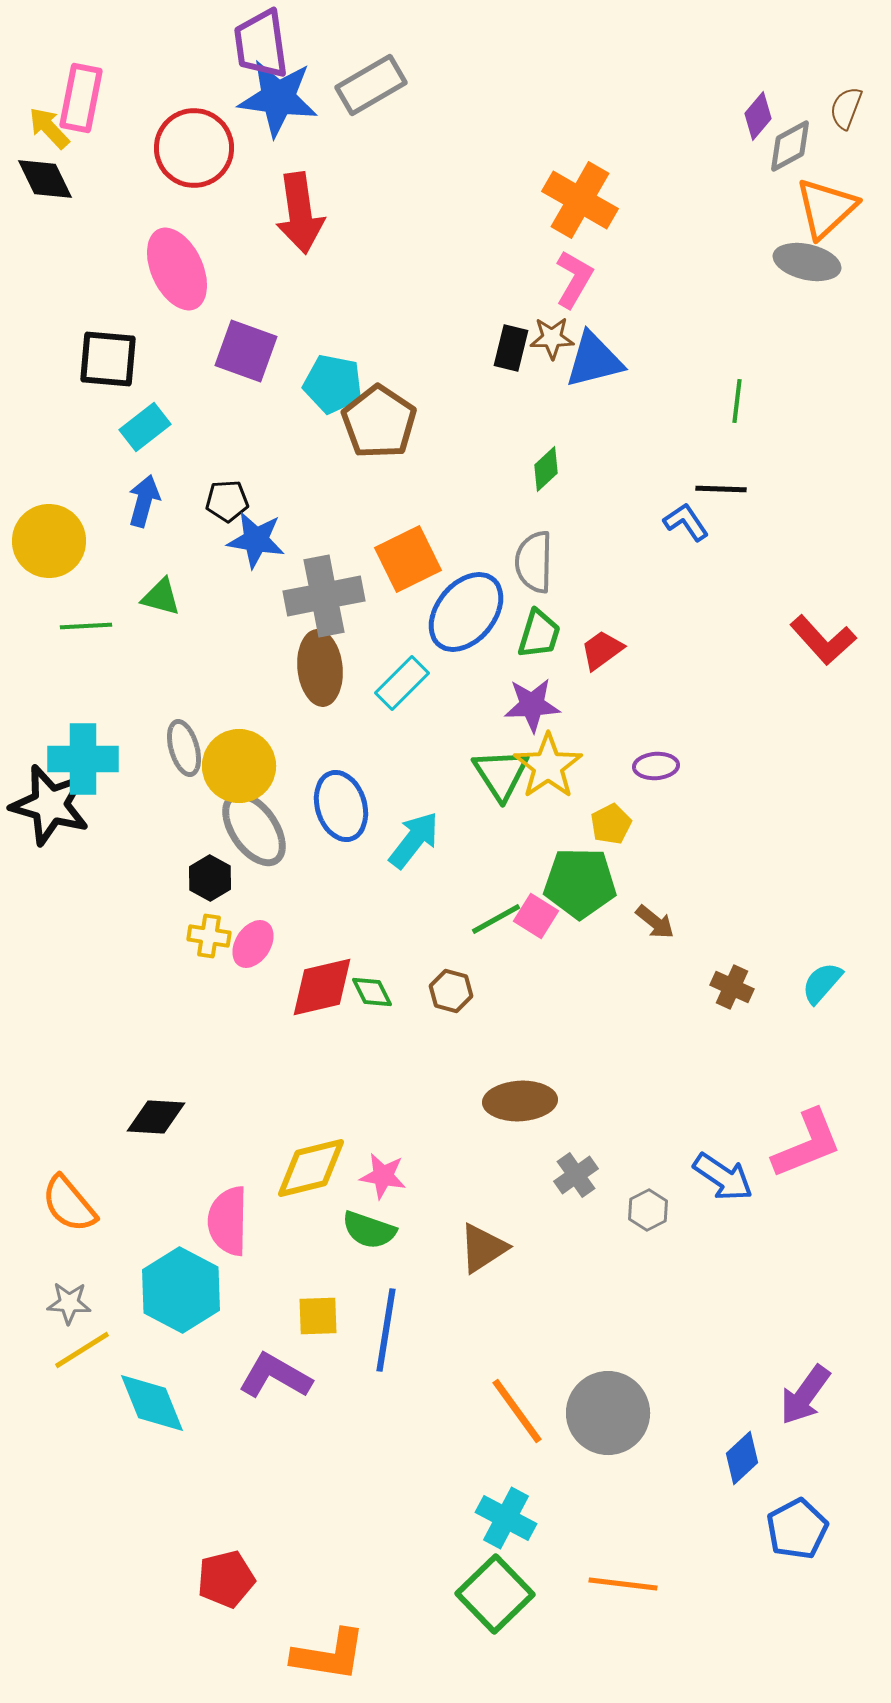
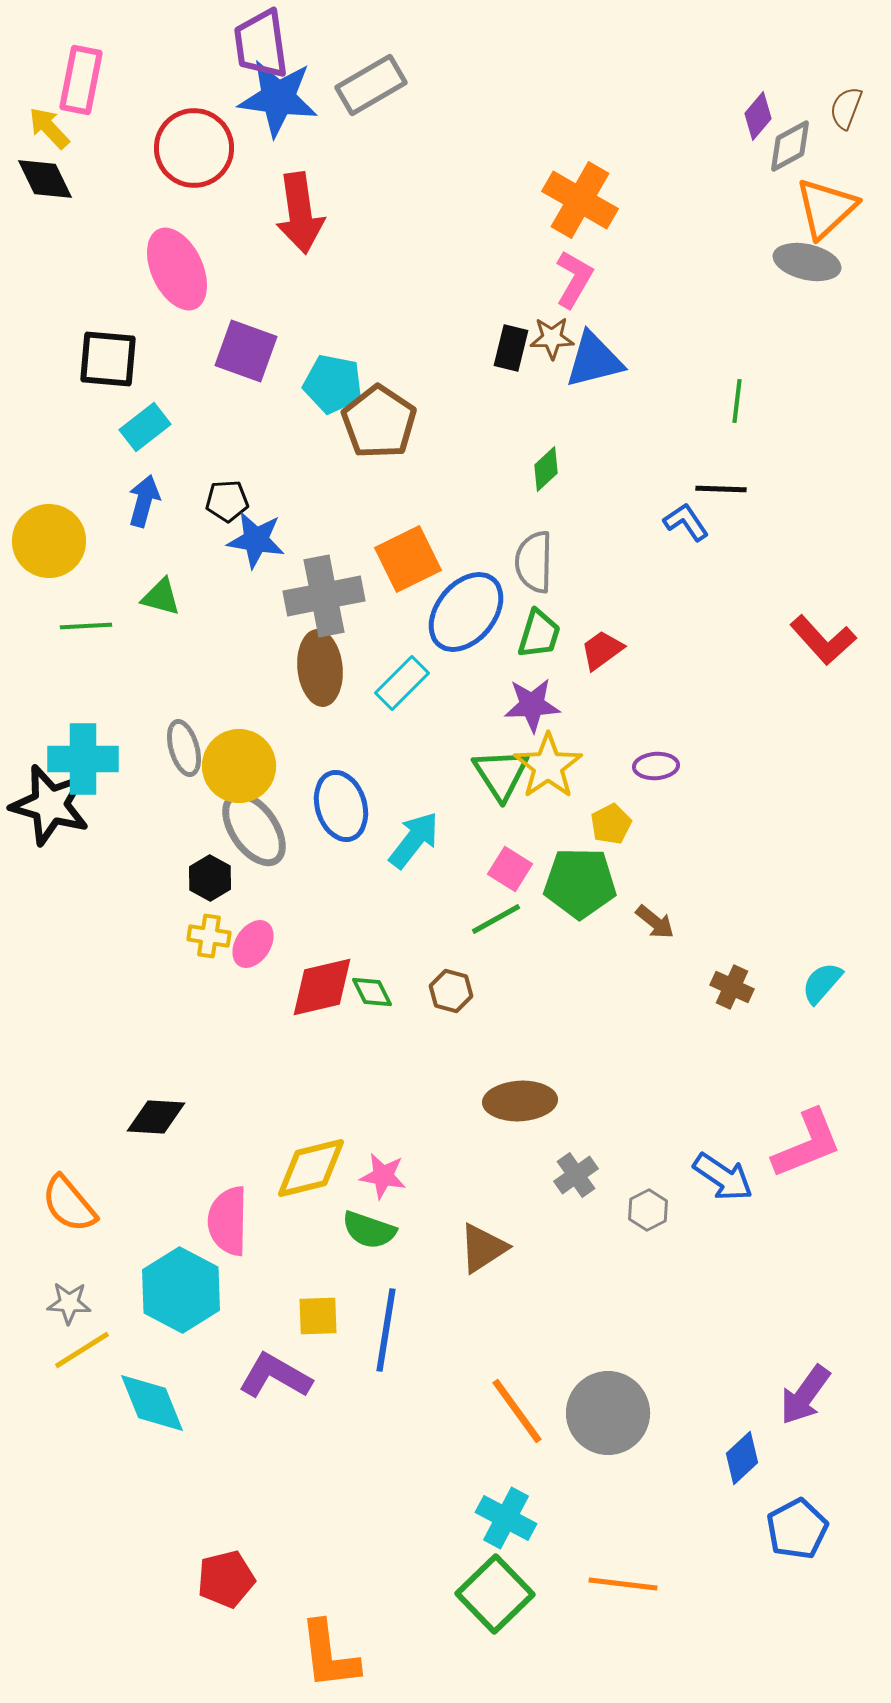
pink rectangle at (81, 98): moved 18 px up
pink square at (536, 916): moved 26 px left, 47 px up
orange L-shape at (329, 1655): rotated 74 degrees clockwise
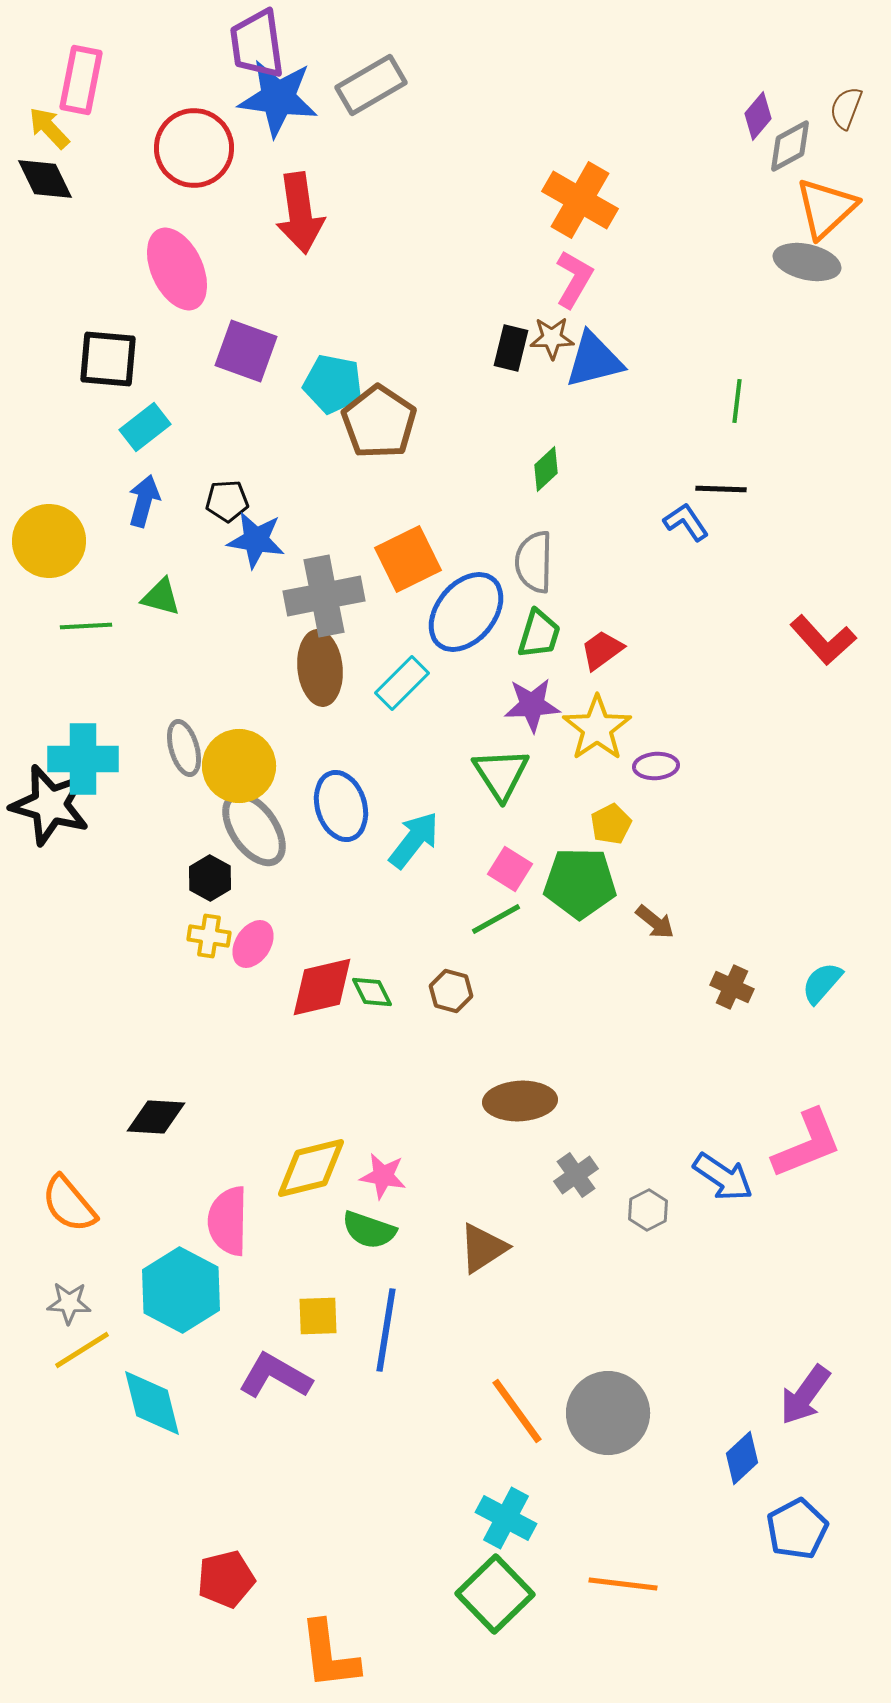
purple trapezoid at (261, 44): moved 4 px left
yellow star at (548, 766): moved 49 px right, 38 px up
cyan diamond at (152, 1403): rotated 8 degrees clockwise
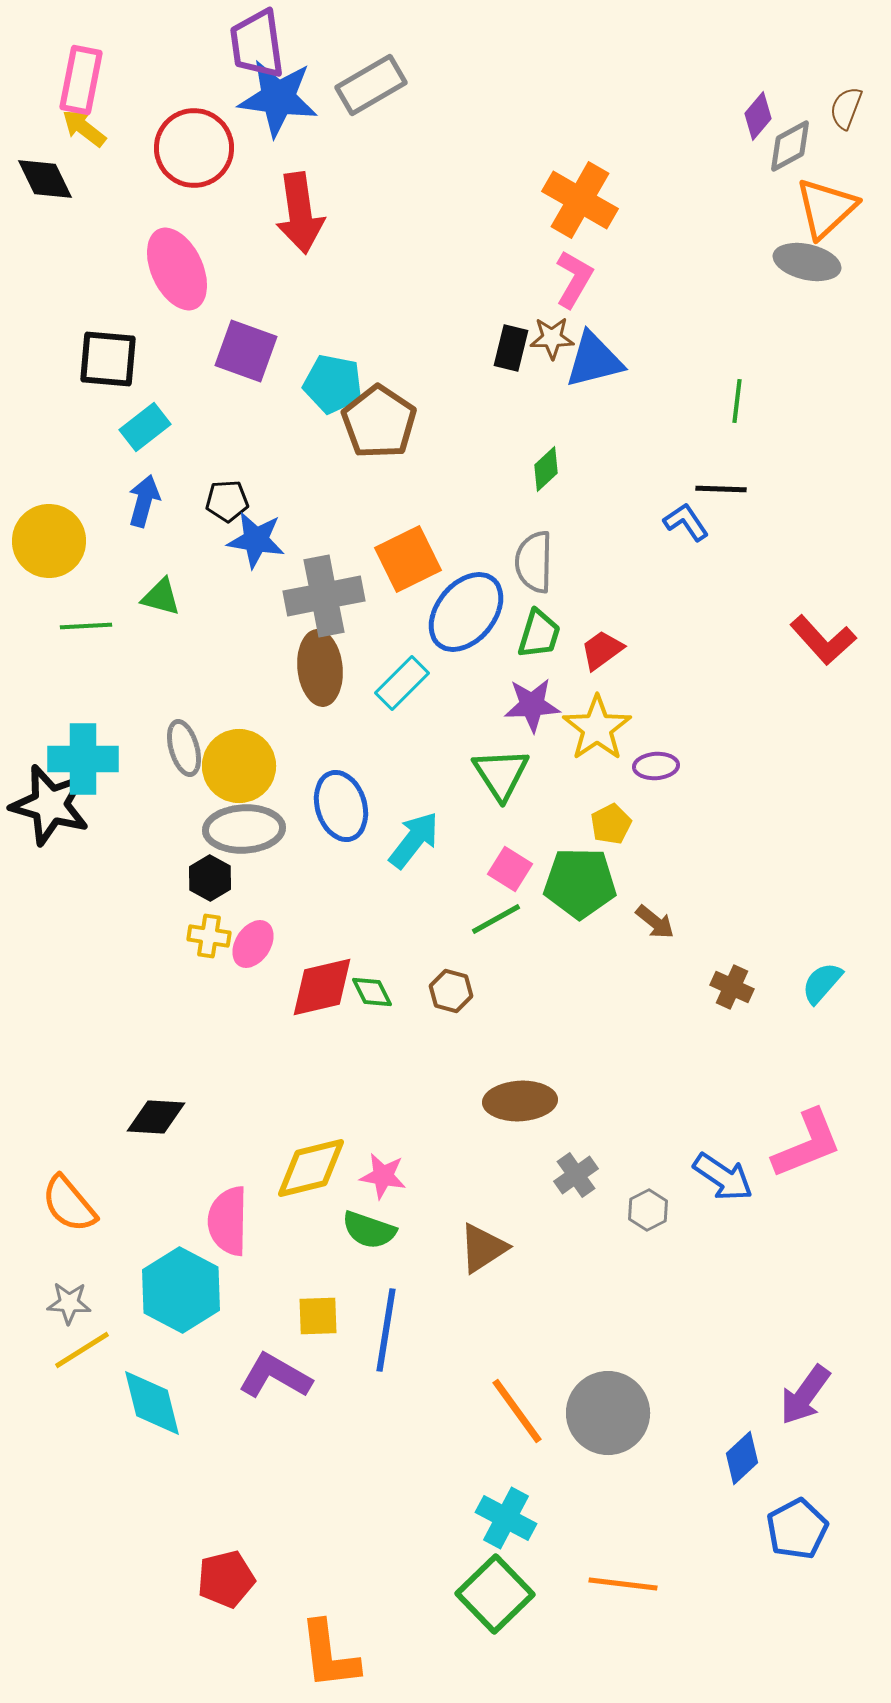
yellow arrow at (49, 128): moved 35 px right; rotated 9 degrees counterclockwise
gray ellipse at (254, 829): moved 10 px left; rotated 58 degrees counterclockwise
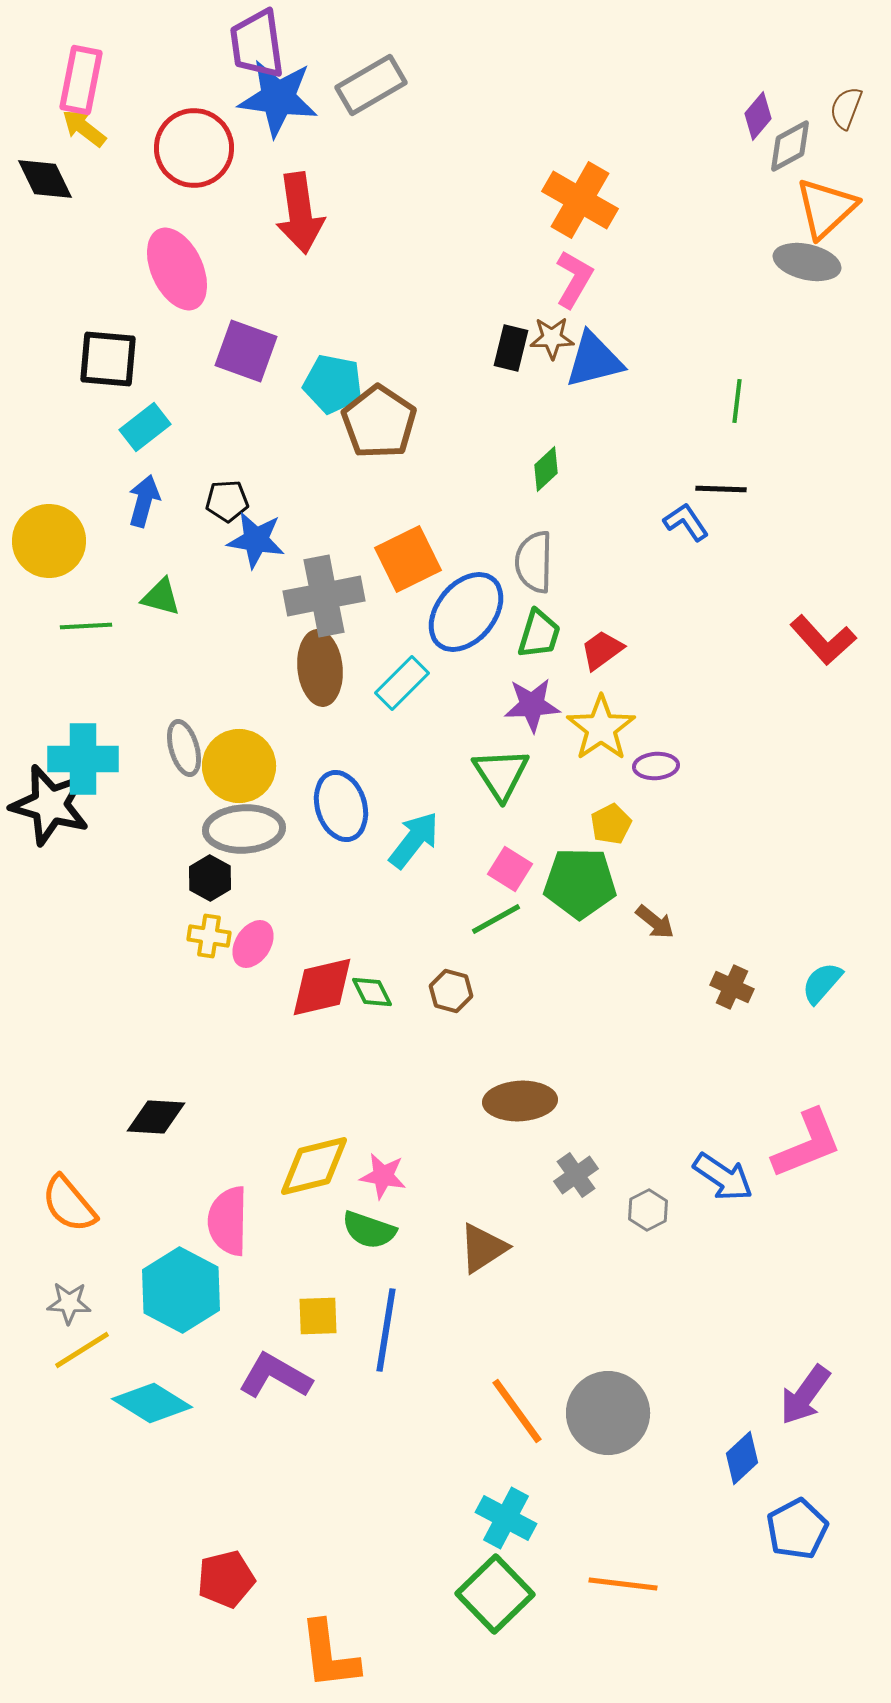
yellow star at (597, 728): moved 4 px right
yellow diamond at (311, 1168): moved 3 px right, 2 px up
cyan diamond at (152, 1403): rotated 44 degrees counterclockwise
